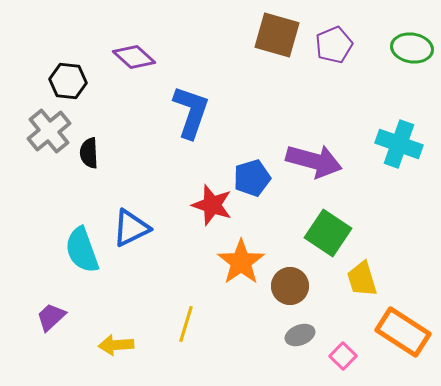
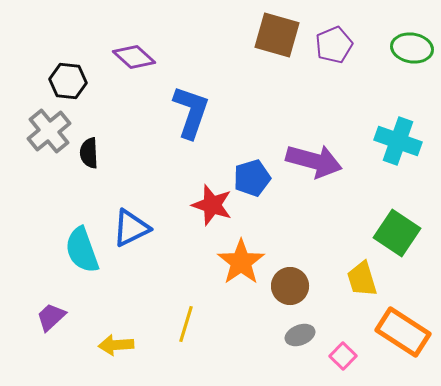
cyan cross: moved 1 px left, 3 px up
green square: moved 69 px right
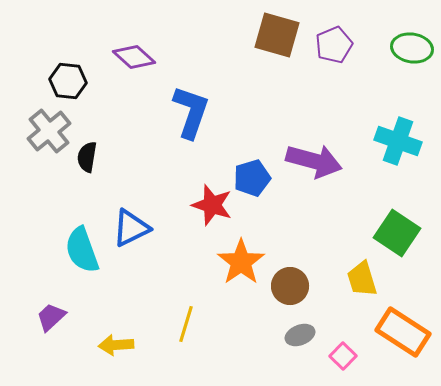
black semicircle: moved 2 px left, 4 px down; rotated 12 degrees clockwise
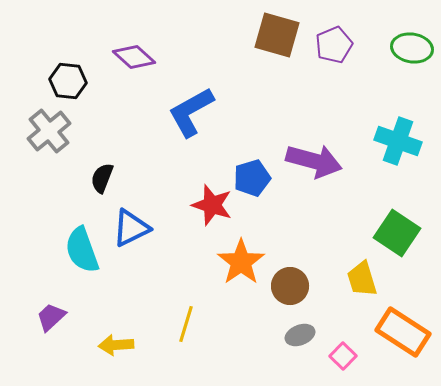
blue L-shape: rotated 138 degrees counterclockwise
black semicircle: moved 15 px right, 21 px down; rotated 12 degrees clockwise
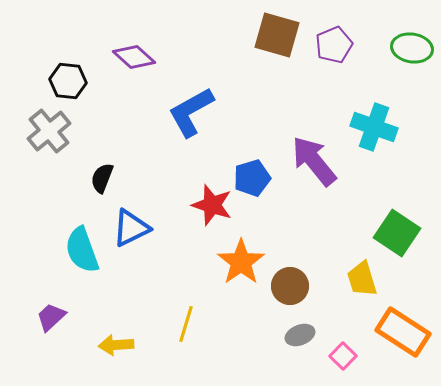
cyan cross: moved 24 px left, 14 px up
purple arrow: rotated 144 degrees counterclockwise
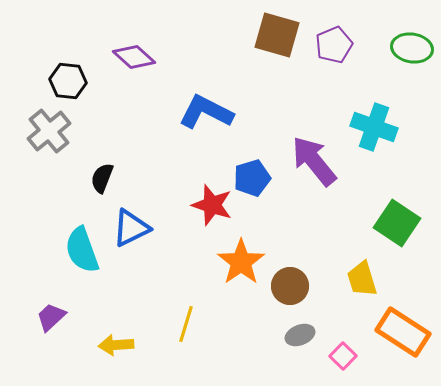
blue L-shape: moved 15 px right; rotated 56 degrees clockwise
green square: moved 10 px up
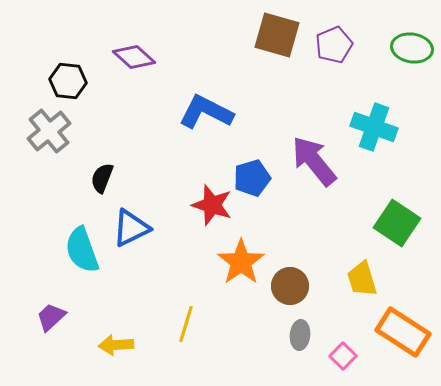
gray ellipse: rotated 64 degrees counterclockwise
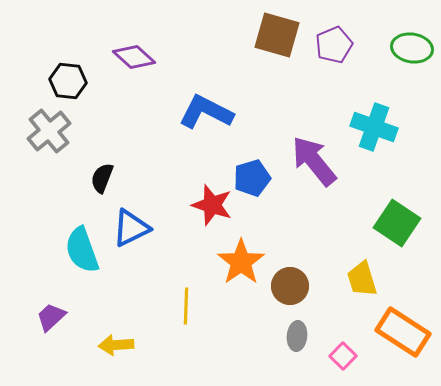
yellow line: moved 18 px up; rotated 15 degrees counterclockwise
gray ellipse: moved 3 px left, 1 px down
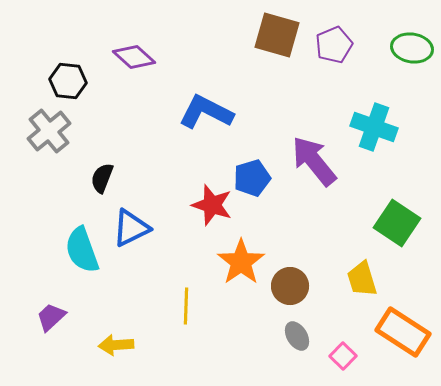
gray ellipse: rotated 36 degrees counterclockwise
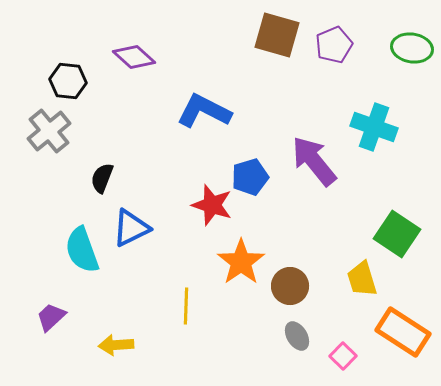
blue L-shape: moved 2 px left, 1 px up
blue pentagon: moved 2 px left, 1 px up
green square: moved 11 px down
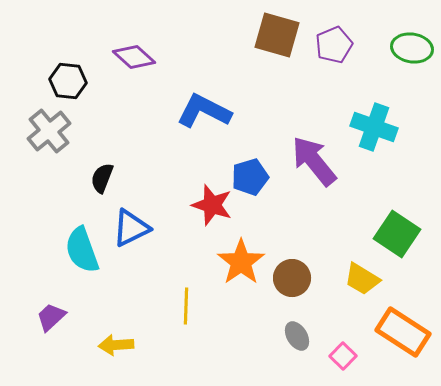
yellow trapezoid: rotated 42 degrees counterclockwise
brown circle: moved 2 px right, 8 px up
